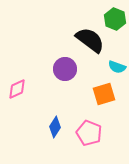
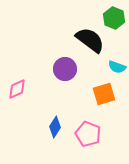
green hexagon: moved 1 px left, 1 px up
pink pentagon: moved 1 px left, 1 px down
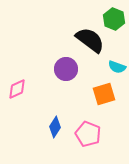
green hexagon: moved 1 px down
purple circle: moved 1 px right
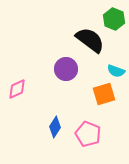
cyan semicircle: moved 1 px left, 4 px down
